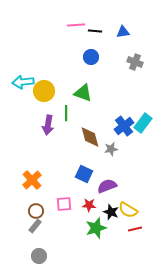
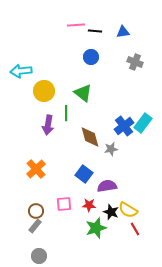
cyan arrow: moved 2 px left, 11 px up
green triangle: rotated 18 degrees clockwise
blue square: rotated 12 degrees clockwise
orange cross: moved 4 px right, 11 px up
purple semicircle: rotated 12 degrees clockwise
red line: rotated 72 degrees clockwise
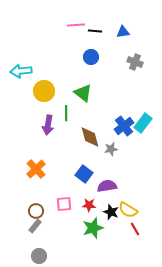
green star: moved 3 px left
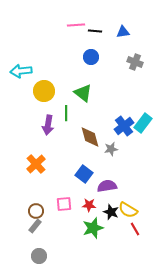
orange cross: moved 5 px up
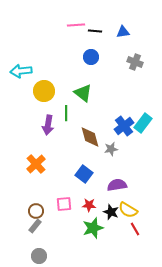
purple semicircle: moved 10 px right, 1 px up
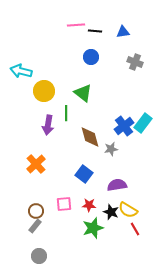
cyan arrow: rotated 20 degrees clockwise
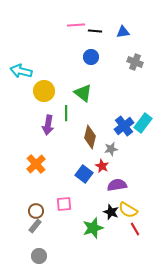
brown diamond: rotated 30 degrees clockwise
red star: moved 13 px right, 39 px up; rotated 24 degrees clockwise
